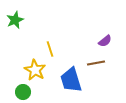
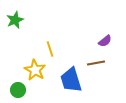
green circle: moved 5 px left, 2 px up
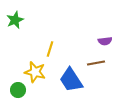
purple semicircle: rotated 32 degrees clockwise
yellow line: rotated 35 degrees clockwise
yellow star: moved 2 px down; rotated 15 degrees counterclockwise
blue trapezoid: rotated 16 degrees counterclockwise
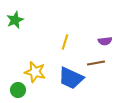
yellow line: moved 15 px right, 7 px up
blue trapezoid: moved 2 px up; rotated 32 degrees counterclockwise
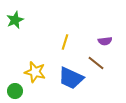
brown line: rotated 48 degrees clockwise
green circle: moved 3 px left, 1 px down
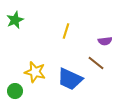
yellow line: moved 1 px right, 11 px up
blue trapezoid: moved 1 px left, 1 px down
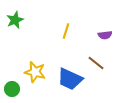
purple semicircle: moved 6 px up
green circle: moved 3 px left, 2 px up
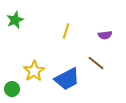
yellow star: moved 1 px left, 1 px up; rotated 25 degrees clockwise
blue trapezoid: moved 3 px left; rotated 52 degrees counterclockwise
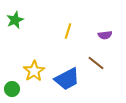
yellow line: moved 2 px right
